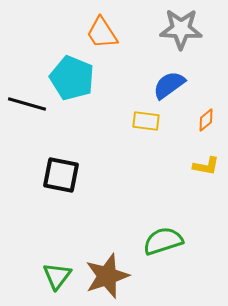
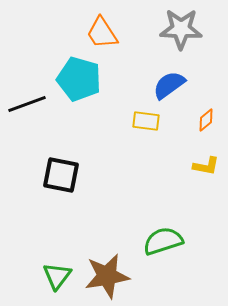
cyan pentagon: moved 7 px right, 1 px down; rotated 6 degrees counterclockwise
black line: rotated 36 degrees counterclockwise
brown star: rotated 9 degrees clockwise
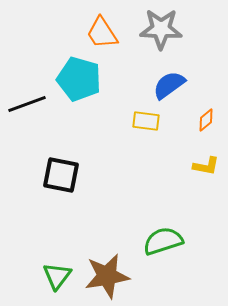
gray star: moved 20 px left
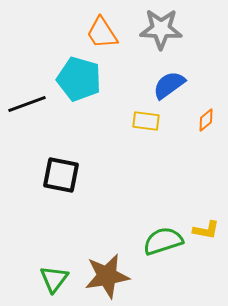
yellow L-shape: moved 64 px down
green triangle: moved 3 px left, 3 px down
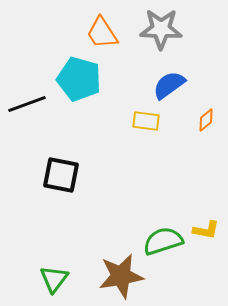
brown star: moved 14 px right
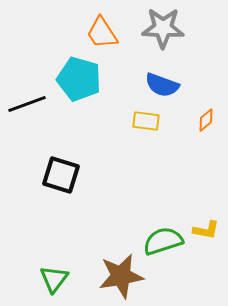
gray star: moved 2 px right, 1 px up
blue semicircle: moved 7 px left; rotated 124 degrees counterclockwise
black square: rotated 6 degrees clockwise
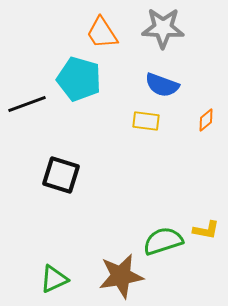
green triangle: rotated 28 degrees clockwise
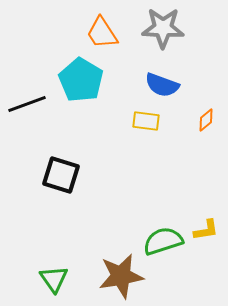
cyan pentagon: moved 2 px right, 1 px down; rotated 15 degrees clockwise
yellow L-shape: rotated 20 degrees counterclockwise
green triangle: rotated 40 degrees counterclockwise
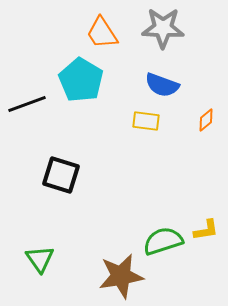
green triangle: moved 14 px left, 20 px up
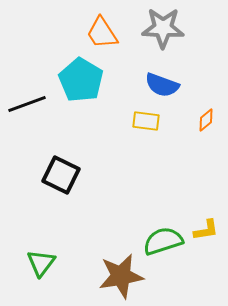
black square: rotated 9 degrees clockwise
green triangle: moved 1 px right, 4 px down; rotated 12 degrees clockwise
